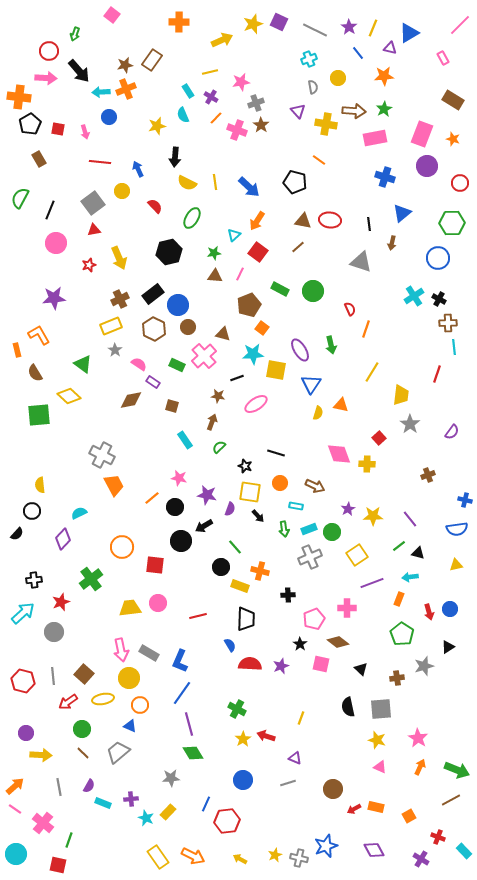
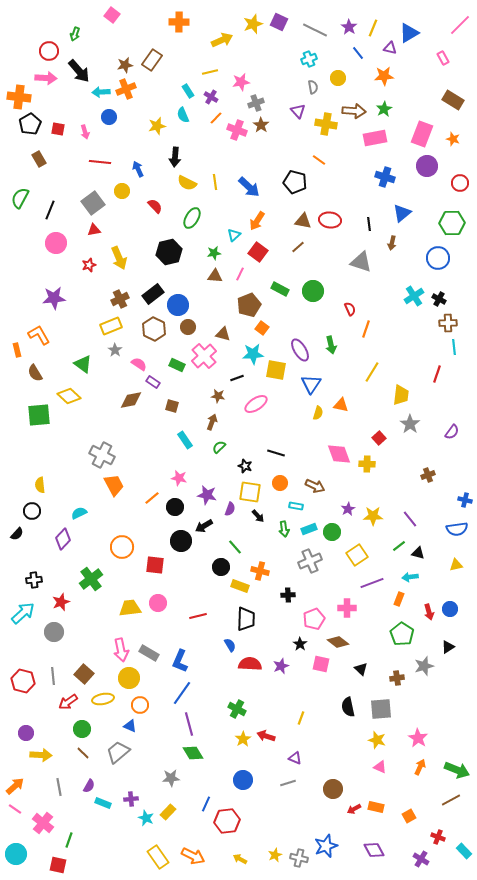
gray cross at (310, 557): moved 4 px down
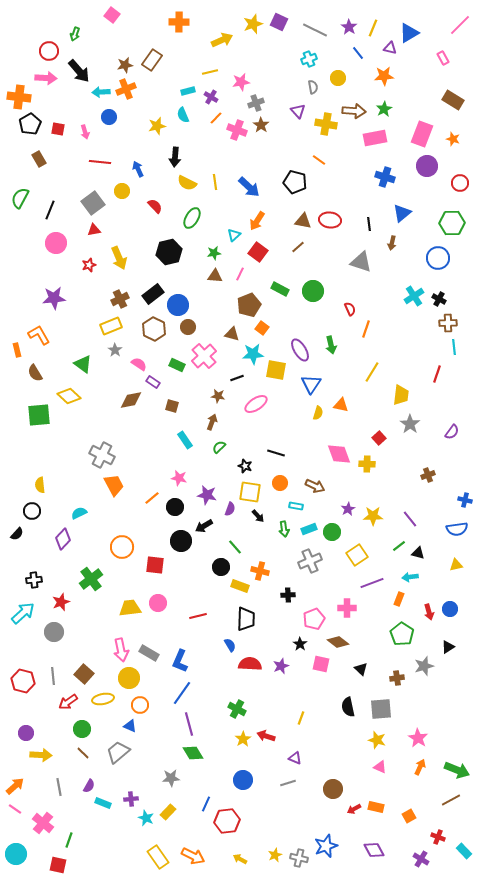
cyan rectangle at (188, 91): rotated 72 degrees counterclockwise
brown triangle at (223, 334): moved 9 px right
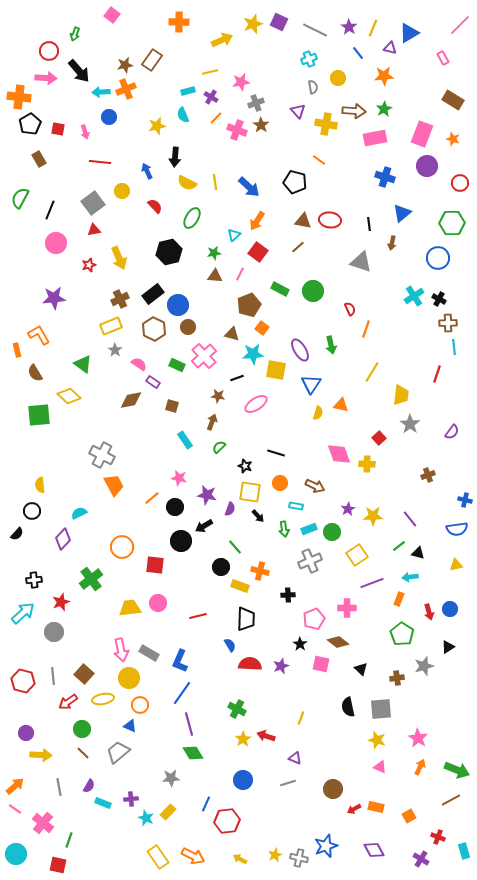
blue arrow at (138, 169): moved 9 px right, 2 px down
cyan rectangle at (464, 851): rotated 28 degrees clockwise
